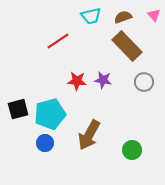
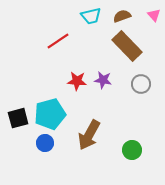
brown semicircle: moved 1 px left, 1 px up
gray circle: moved 3 px left, 2 px down
black square: moved 9 px down
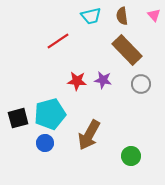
brown semicircle: rotated 78 degrees counterclockwise
brown rectangle: moved 4 px down
green circle: moved 1 px left, 6 px down
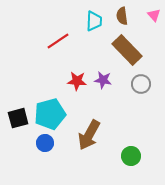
cyan trapezoid: moved 3 px right, 5 px down; rotated 75 degrees counterclockwise
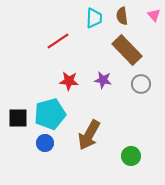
cyan trapezoid: moved 3 px up
red star: moved 8 px left
black square: rotated 15 degrees clockwise
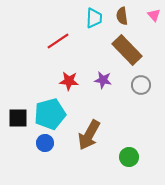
gray circle: moved 1 px down
green circle: moved 2 px left, 1 px down
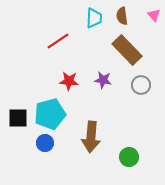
brown arrow: moved 2 px right, 2 px down; rotated 24 degrees counterclockwise
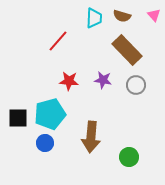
brown semicircle: rotated 66 degrees counterclockwise
red line: rotated 15 degrees counterclockwise
gray circle: moved 5 px left
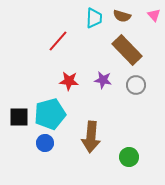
black square: moved 1 px right, 1 px up
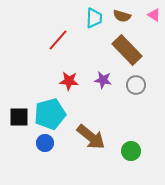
pink triangle: rotated 16 degrees counterclockwise
red line: moved 1 px up
brown arrow: rotated 56 degrees counterclockwise
green circle: moved 2 px right, 6 px up
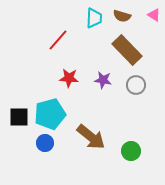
red star: moved 3 px up
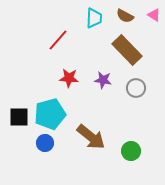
brown semicircle: moved 3 px right; rotated 12 degrees clockwise
gray circle: moved 3 px down
